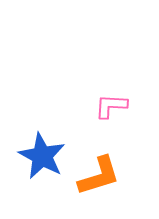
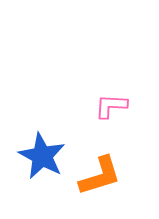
orange L-shape: moved 1 px right
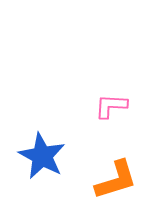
orange L-shape: moved 16 px right, 4 px down
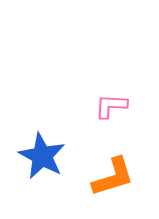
orange L-shape: moved 3 px left, 3 px up
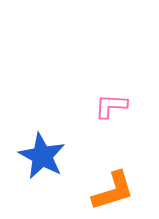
orange L-shape: moved 14 px down
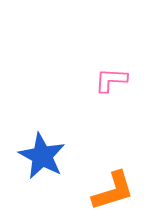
pink L-shape: moved 26 px up
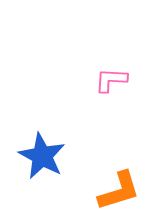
orange L-shape: moved 6 px right
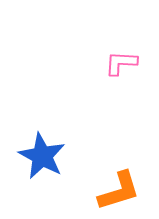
pink L-shape: moved 10 px right, 17 px up
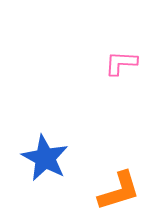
blue star: moved 3 px right, 2 px down
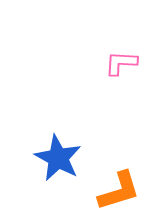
blue star: moved 13 px right
